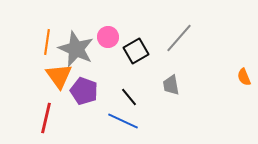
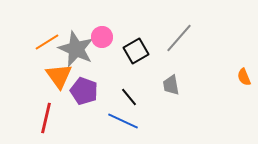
pink circle: moved 6 px left
orange line: rotated 50 degrees clockwise
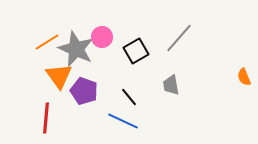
red line: rotated 8 degrees counterclockwise
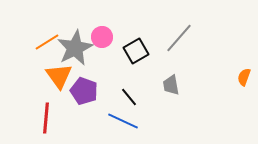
gray star: moved 1 px left, 1 px up; rotated 21 degrees clockwise
orange semicircle: rotated 42 degrees clockwise
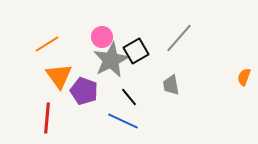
orange line: moved 2 px down
gray star: moved 36 px right, 12 px down
red line: moved 1 px right
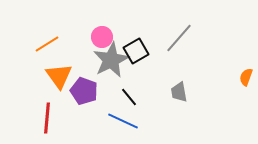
orange semicircle: moved 2 px right
gray trapezoid: moved 8 px right, 7 px down
